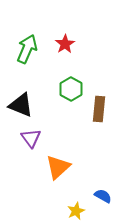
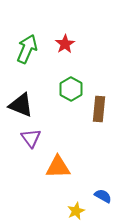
orange triangle: rotated 40 degrees clockwise
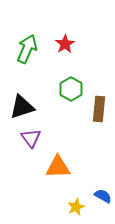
black triangle: moved 1 px right, 2 px down; rotated 40 degrees counterclockwise
yellow star: moved 4 px up
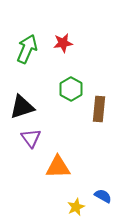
red star: moved 2 px left, 1 px up; rotated 24 degrees clockwise
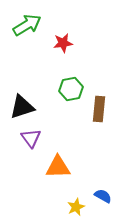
green arrow: moved 24 px up; rotated 36 degrees clockwise
green hexagon: rotated 20 degrees clockwise
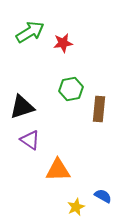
green arrow: moved 3 px right, 7 px down
purple triangle: moved 1 px left, 2 px down; rotated 20 degrees counterclockwise
orange triangle: moved 3 px down
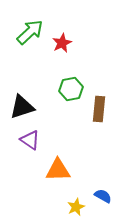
green arrow: rotated 12 degrees counterclockwise
red star: moved 1 px left; rotated 18 degrees counterclockwise
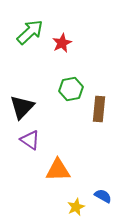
black triangle: rotated 28 degrees counterclockwise
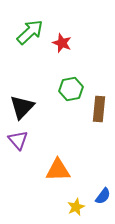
red star: rotated 24 degrees counterclockwise
purple triangle: moved 12 px left; rotated 15 degrees clockwise
blue semicircle: rotated 96 degrees clockwise
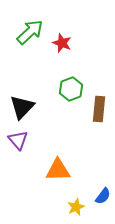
green hexagon: rotated 10 degrees counterclockwise
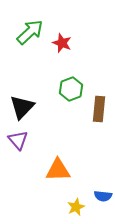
blue semicircle: rotated 60 degrees clockwise
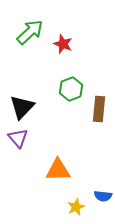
red star: moved 1 px right, 1 px down
purple triangle: moved 2 px up
